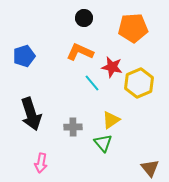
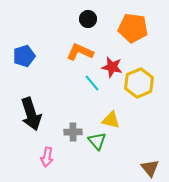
black circle: moved 4 px right, 1 px down
orange pentagon: rotated 12 degrees clockwise
yellow triangle: rotated 48 degrees clockwise
gray cross: moved 5 px down
green triangle: moved 6 px left, 2 px up
pink arrow: moved 6 px right, 6 px up
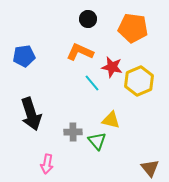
blue pentagon: rotated 10 degrees clockwise
yellow hexagon: moved 2 px up
pink arrow: moved 7 px down
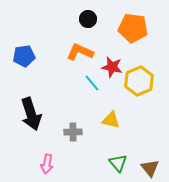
green triangle: moved 21 px right, 22 px down
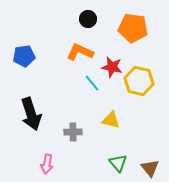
yellow hexagon: rotated 24 degrees counterclockwise
